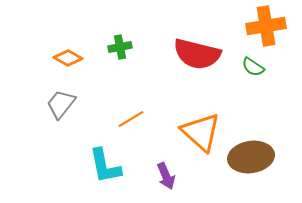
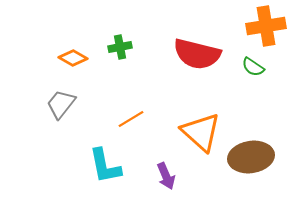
orange diamond: moved 5 px right
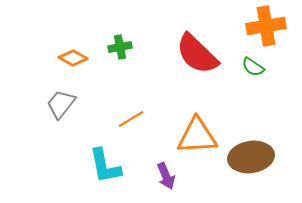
red semicircle: rotated 30 degrees clockwise
orange triangle: moved 4 px left, 4 px down; rotated 45 degrees counterclockwise
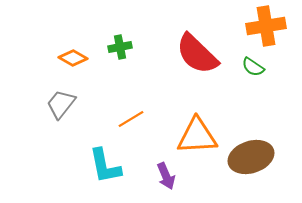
brown ellipse: rotated 9 degrees counterclockwise
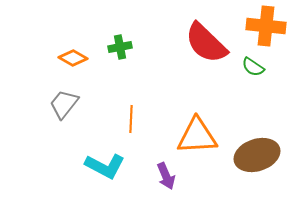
orange cross: rotated 15 degrees clockwise
red semicircle: moved 9 px right, 11 px up
gray trapezoid: moved 3 px right
orange line: rotated 56 degrees counterclockwise
brown ellipse: moved 6 px right, 2 px up
cyan L-shape: rotated 51 degrees counterclockwise
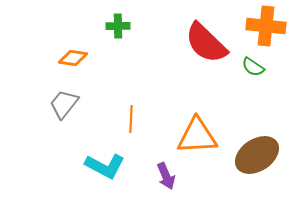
green cross: moved 2 px left, 21 px up; rotated 10 degrees clockwise
orange diamond: rotated 20 degrees counterclockwise
brown ellipse: rotated 15 degrees counterclockwise
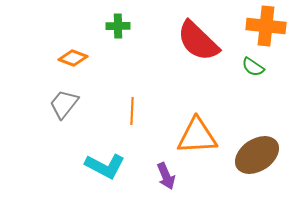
red semicircle: moved 8 px left, 2 px up
orange diamond: rotated 12 degrees clockwise
orange line: moved 1 px right, 8 px up
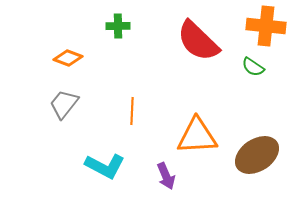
orange diamond: moved 5 px left
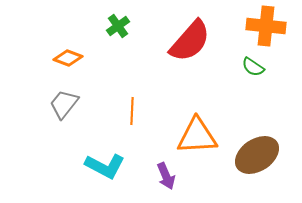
green cross: rotated 35 degrees counterclockwise
red semicircle: moved 8 px left; rotated 93 degrees counterclockwise
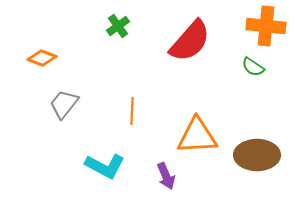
orange diamond: moved 26 px left
brown ellipse: rotated 33 degrees clockwise
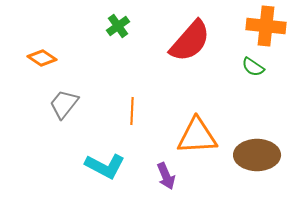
orange diamond: rotated 12 degrees clockwise
